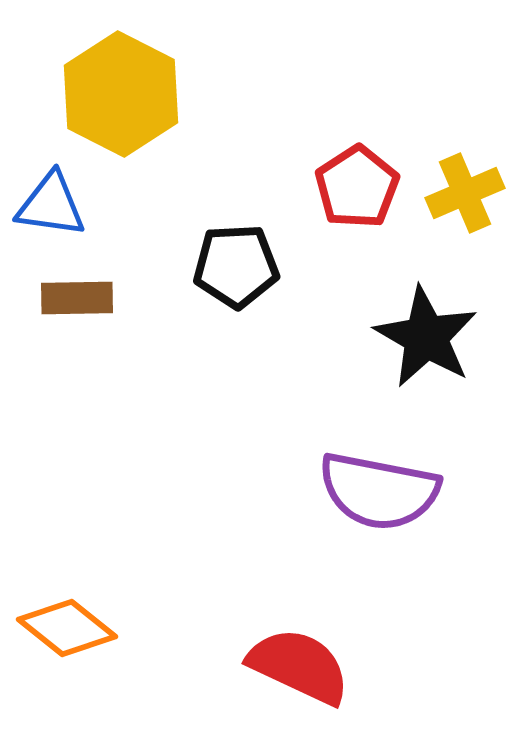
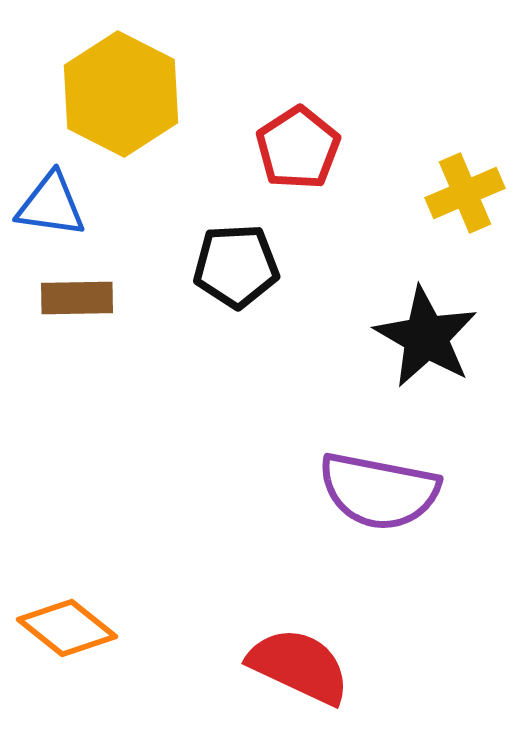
red pentagon: moved 59 px left, 39 px up
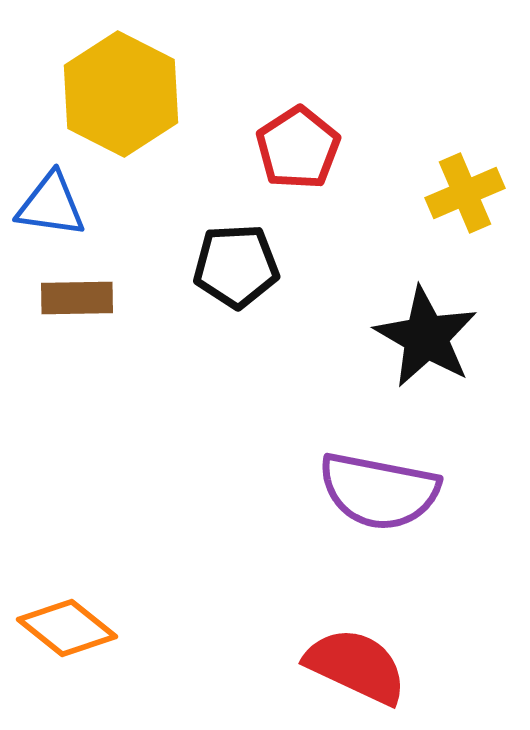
red semicircle: moved 57 px right
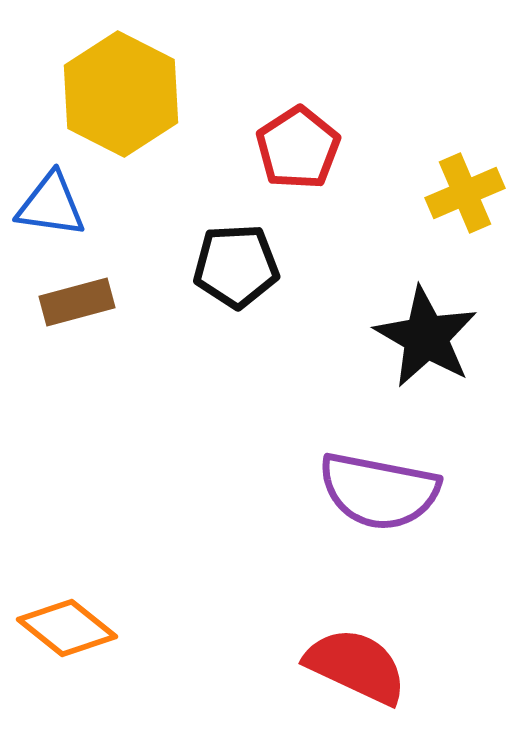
brown rectangle: moved 4 px down; rotated 14 degrees counterclockwise
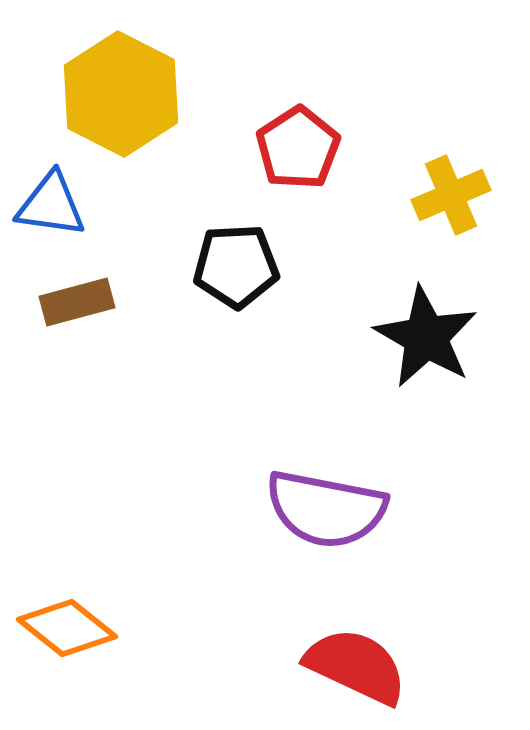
yellow cross: moved 14 px left, 2 px down
purple semicircle: moved 53 px left, 18 px down
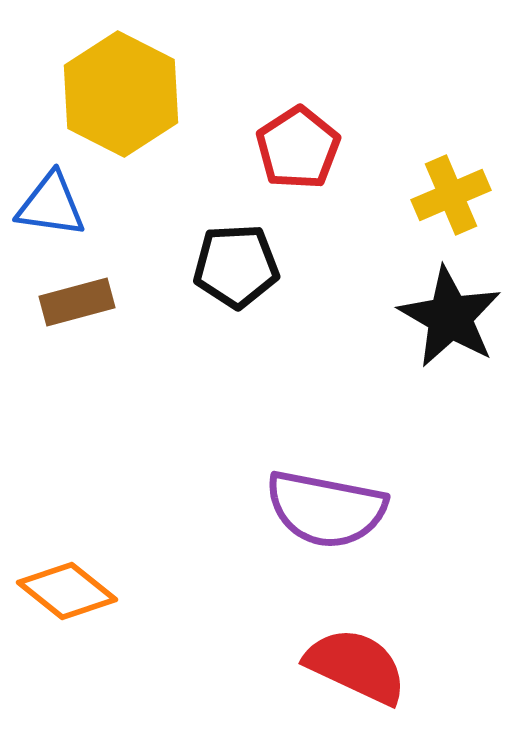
black star: moved 24 px right, 20 px up
orange diamond: moved 37 px up
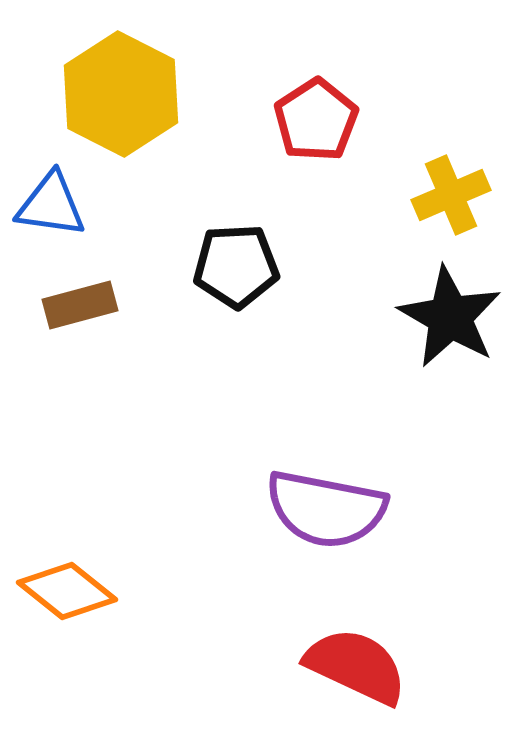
red pentagon: moved 18 px right, 28 px up
brown rectangle: moved 3 px right, 3 px down
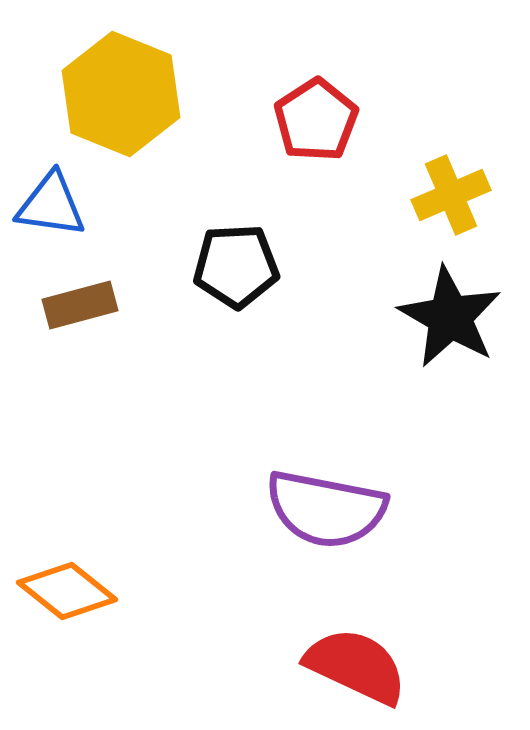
yellow hexagon: rotated 5 degrees counterclockwise
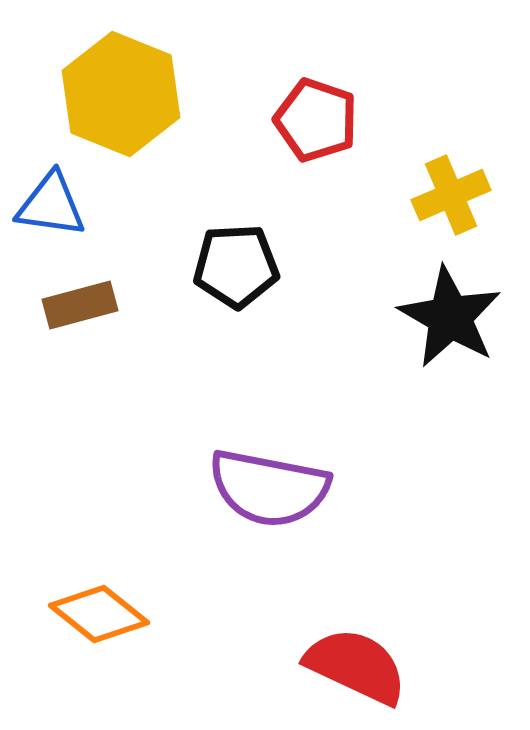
red pentagon: rotated 20 degrees counterclockwise
purple semicircle: moved 57 px left, 21 px up
orange diamond: moved 32 px right, 23 px down
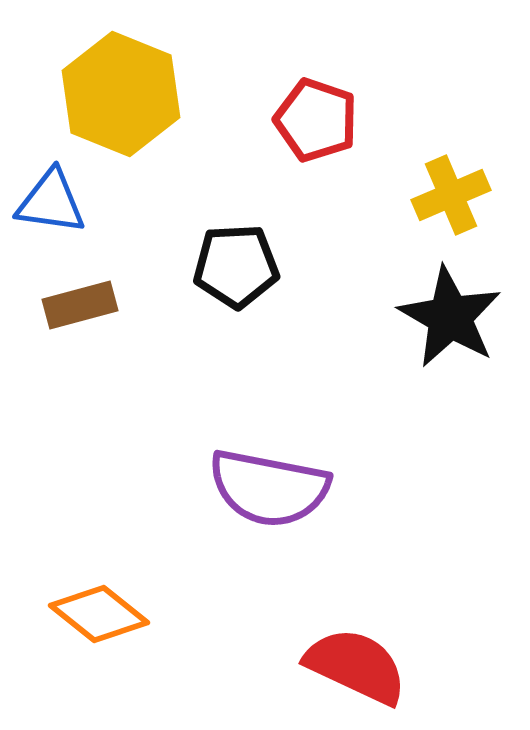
blue triangle: moved 3 px up
